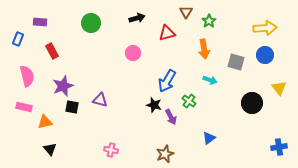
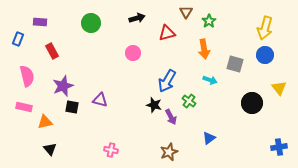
yellow arrow: rotated 110 degrees clockwise
gray square: moved 1 px left, 2 px down
brown star: moved 4 px right, 2 px up
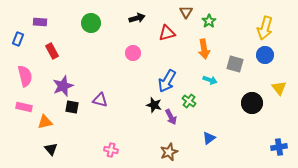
pink semicircle: moved 2 px left
black triangle: moved 1 px right
